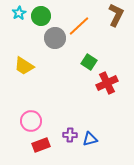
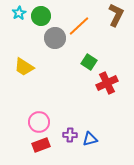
yellow trapezoid: moved 1 px down
pink circle: moved 8 px right, 1 px down
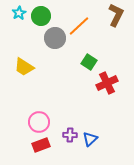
blue triangle: rotated 28 degrees counterclockwise
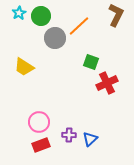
green square: moved 2 px right; rotated 14 degrees counterclockwise
purple cross: moved 1 px left
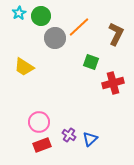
brown L-shape: moved 19 px down
orange line: moved 1 px down
red cross: moved 6 px right; rotated 10 degrees clockwise
purple cross: rotated 32 degrees clockwise
red rectangle: moved 1 px right
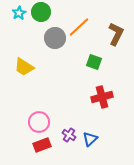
green circle: moved 4 px up
green square: moved 3 px right
red cross: moved 11 px left, 14 px down
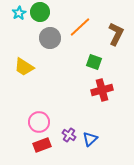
green circle: moved 1 px left
orange line: moved 1 px right
gray circle: moved 5 px left
red cross: moved 7 px up
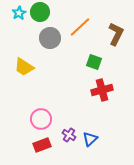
pink circle: moved 2 px right, 3 px up
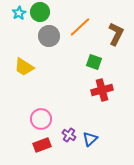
gray circle: moved 1 px left, 2 px up
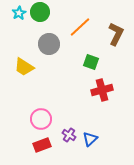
gray circle: moved 8 px down
green square: moved 3 px left
